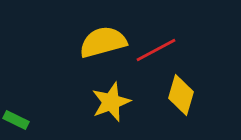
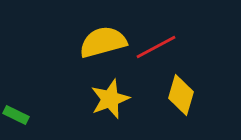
red line: moved 3 px up
yellow star: moved 1 px left, 3 px up
green rectangle: moved 5 px up
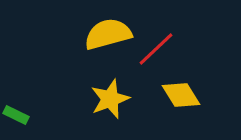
yellow semicircle: moved 5 px right, 8 px up
red line: moved 2 px down; rotated 15 degrees counterclockwise
yellow diamond: rotated 48 degrees counterclockwise
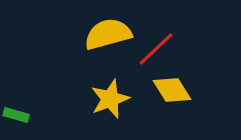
yellow diamond: moved 9 px left, 5 px up
green rectangle: rotated 10 degrees counterclockwise
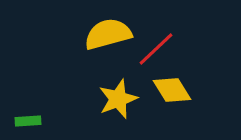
yellow star: moved 8 px right
green rectangle: moved 12 px right, 6 px down; rotated 20 degrees counterclockwise
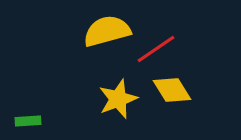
yellow semicircle: moved 1 px left, 3 px up
red line: rotated 9 degrees clockwise
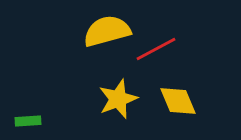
red line: rotated 6 degrees clockwise
yellow diamond: moved 6 px right, 11 px down; rotated 9 degrees clockwise
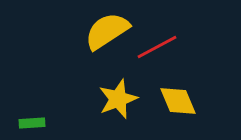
yellow semicircle: rotated 18 degrees counterclockwise
red line: moved 1 px right, 2 px up
green rectangle: moved 4 px right, 2 px down
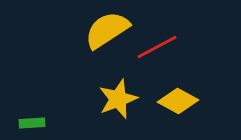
yellow semicircle: moved 1 px up
yellow diamond: rotated 39 degrees counterclockwise
